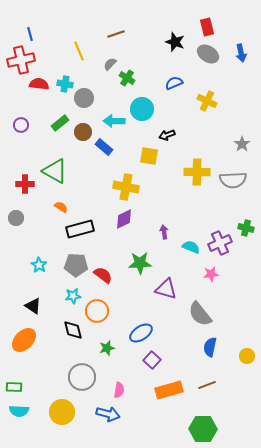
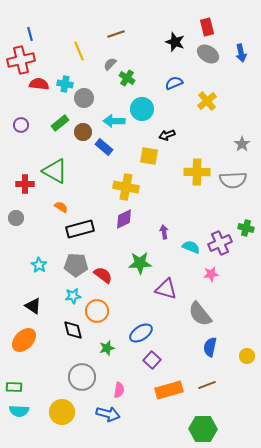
yellow cross at (207, 101): rotated 24 degrees clockwise
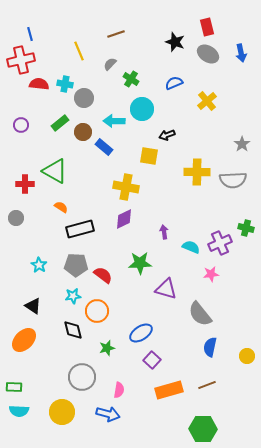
green cross at (127, 78): moved 4 px right, 1 px down
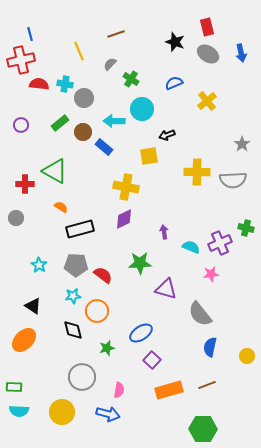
yellow square at (149, 156): rotated 18 degrees counterclockwise
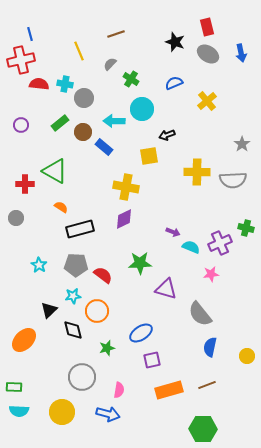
purple arrow at (164, 232): moved 9 px right; rotated 120 degrees clockwise
black triangle at (33, 306): moved 16 px right, 4 px down; rotated 42 degrees clockwise
purple square at (152, 360): rotated 36 degrees clockwise
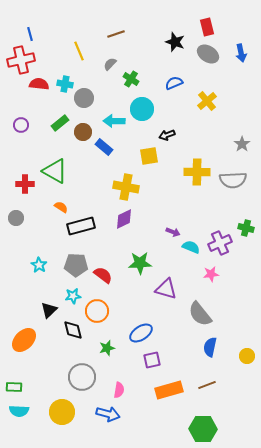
black rectangle at (80, 229): moved 1 px right, 3 px up
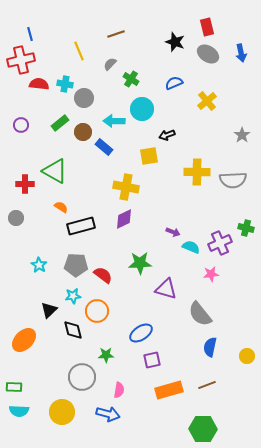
gray star at (242, 144): moved 9 px up
green star at (107, 348): moved 1 px left, 7 px down; rotated 14 degrees clockwise
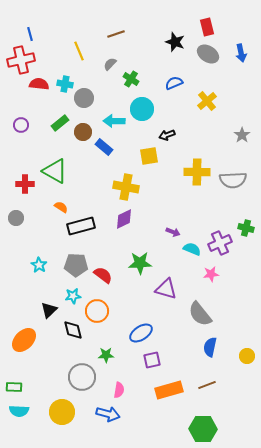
cyan semicircle at (191, 247): moved 1 px right, 2 px down
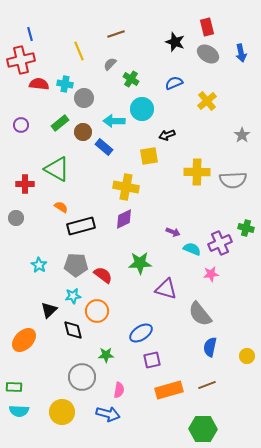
green triangle at (55, 171): moved 2 px right, 2 px up
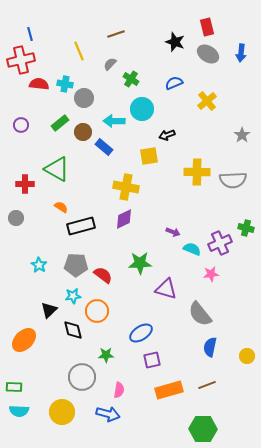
blue arrow at (241, 53): rotated 18 degrees clockwise
